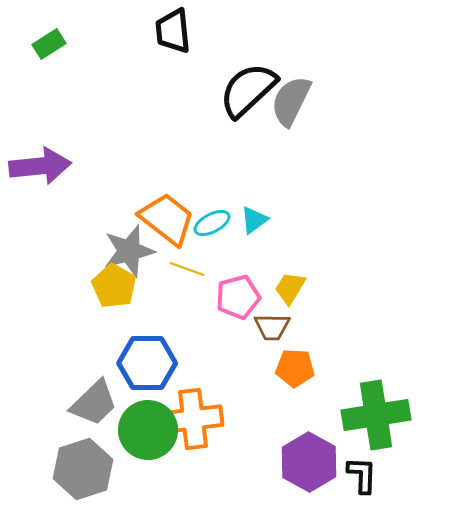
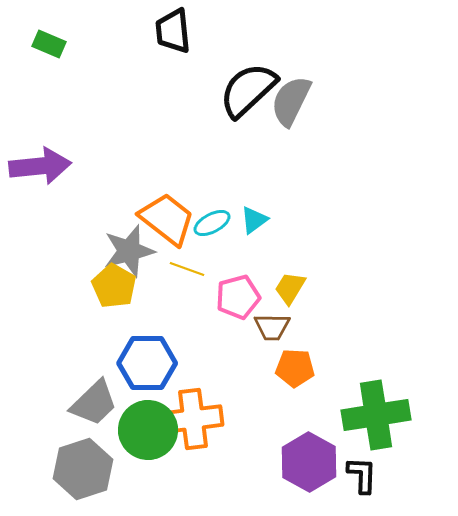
green rectangle: rotated 56 degrees clockwise
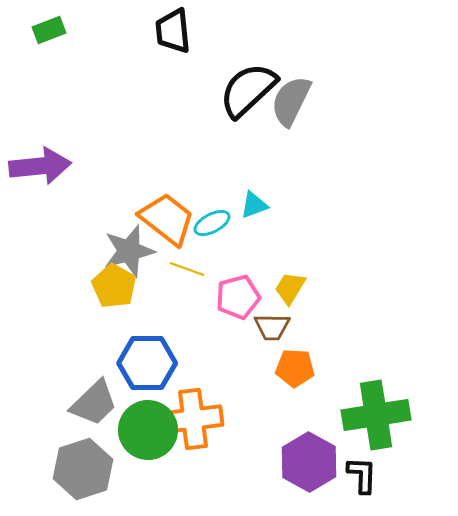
green rectangle: moved 14 px up; rotated 44 degrees counterclockwise
cyan triangle: moved 15 px up; rotated 16 degrees clockwise
